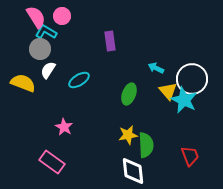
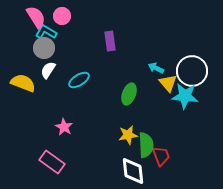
gray circle: moved 4 px right, 1 px up
white circle: moved 8 px up
yellow triangle: moved 8 px up
cyan star: moved 1 px right, 4 px up; rotated 20 degrees counterclockwise
red trapezoid: moved 29 px left
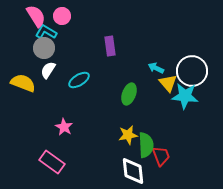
pink semicircle: moved 1 px up
purple rectangle: moved 5 px down
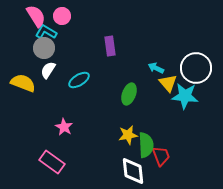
white circle: moved 4 px right, 3 px up
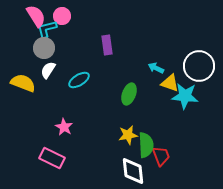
cyan L-shape: moved 1 px right, 3 px up; rotated 45 degrees counterclockwise
purple rectangle: moved 3 px left, 1 px up
white circle: moved 3 px right, 2 px up
yellow triangle: moved 2 px right; rotated 30 degrees counterclockwise
pink rectangle: moved 4 px up; rotated 10 degrees counterclockwise
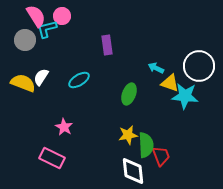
gray circle: moved 19 px left, 8 px up
white semicircle: moved 7 px left, 7 px down
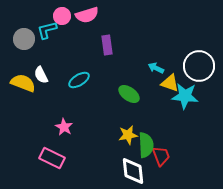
pink semicircle: moved 51 px right, 1 px up; rotated 105 degrees clockwise
cyan L-shape: moved 1 px down
gray circle: moved 1 px left, 1 px up
white semicircle: moved 2 px up; rotated 60 degrees counterclockwise
green ellipse: rotated 75 degrees counterclockwise
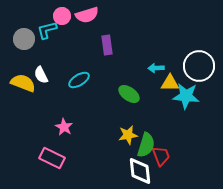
cyan arrow: rotated 28 degrees counterclockwise
yellow triangle: rotated 18 degrees counterclockwise
cyan star: moved 1 px right
green semicircle: rotated 20 degrees clockwise
white diamond: moved 7 px right
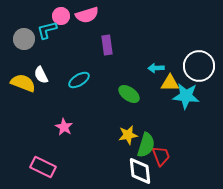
pink circle: moved 1 px left
pink rectangle: moved 9 px left, 9 px down
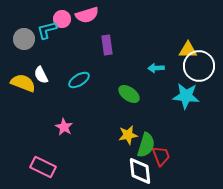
pink circle: moved 1 px right, 3 px down
yellow triangle: moved 18 px right, 33 px up
